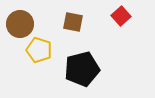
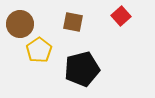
yellow pentagon: rotated 20 degrees clockwise
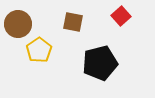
brown circle: moved 2 px left
black pentagon: moved 18 px right, 6 px up
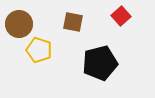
brown circle: moved 1 px right
yellow pentagon: rotated 20 degrees counterclockwise
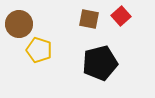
brown square: moved 16 px right, 3 px up
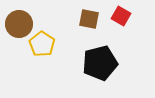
red square: rotated 18 degrees counterclockwise
yellow pentagon: moved 3 px right, 6 px up; rotated 15 degrees clockwise
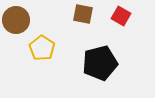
brown square: moved 6 px left, 5 px up
brown circle: moved 3 px left, 4 px up
yellow pentagon: moved 4 px down
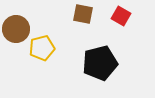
brown circle: moved 9 px down
yellow pentagon: rotated 25 degrees clockwise
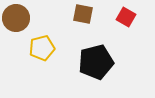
red square: moved 5 px right, 1 px down
brown circle: moved 11 px up
black pentagon: moved 4 px left, 1 px up
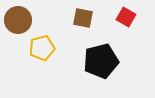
brown square: moved 4 px down
brown circle: moved 2 px right, 2 px down
black pentagon: moved 5 px right, 1 px up
